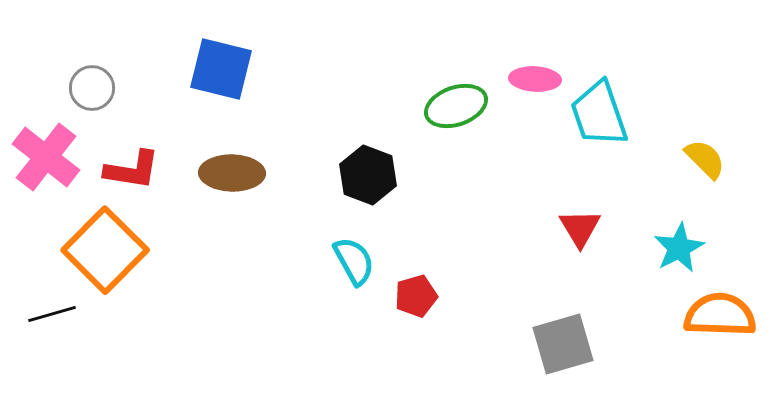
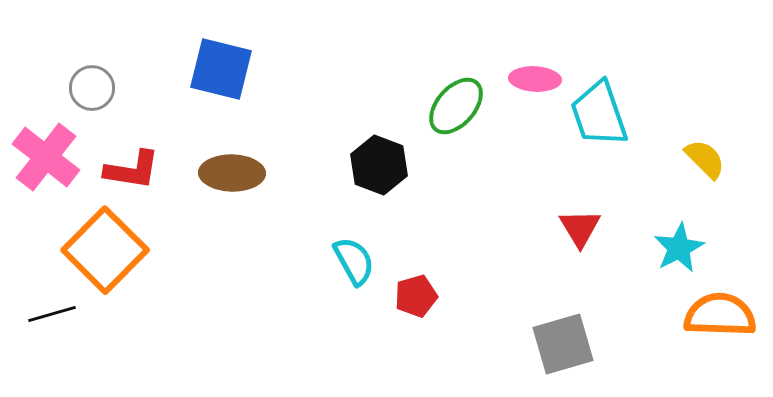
green ellipse: rotated 30 degrees counterclockwise
black hexagon: moved 11 px right, 10 px up
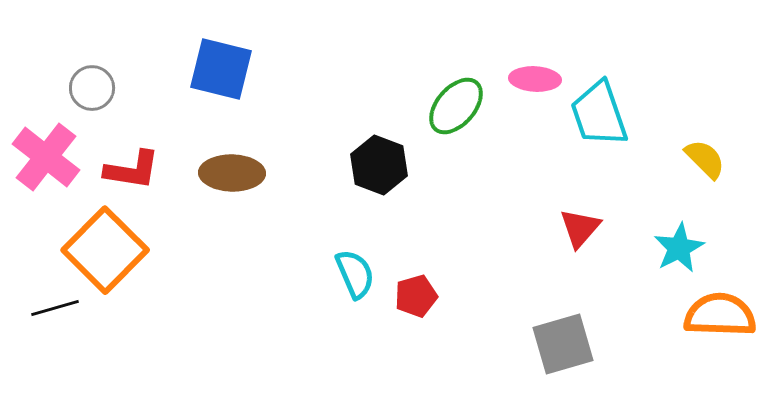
red triangle: rotated 12 degrees clockwise
cyan semicircle: moved 1 px right, 13 px down; rotated 6 degrees clockwise
black line: moved 3 px right, 6 px up
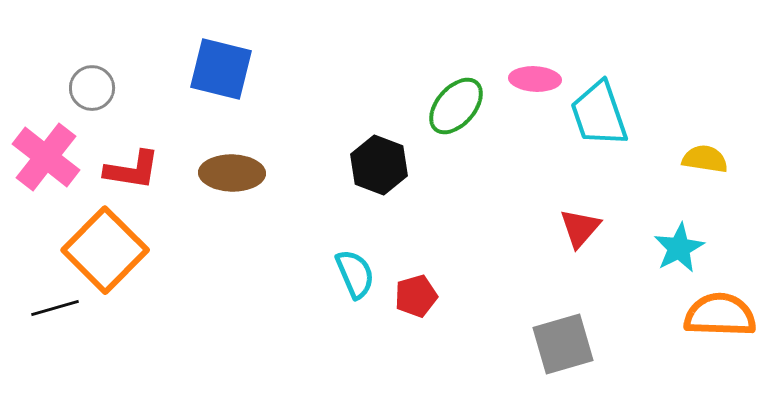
yellow semicircle: rotated 36 degrees counterclockwise
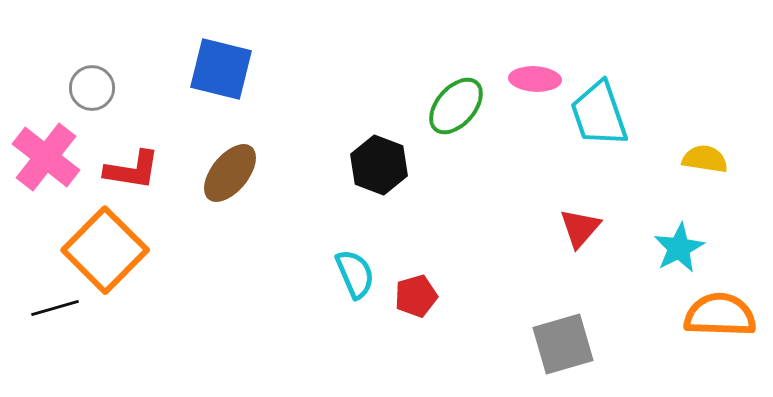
brown ellipse: moved 2 px left; rotated 52 degrees counterclockwise
